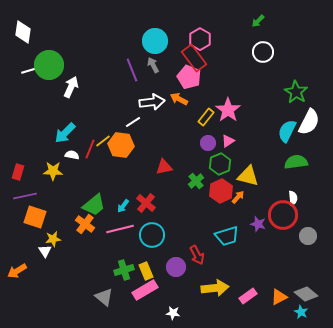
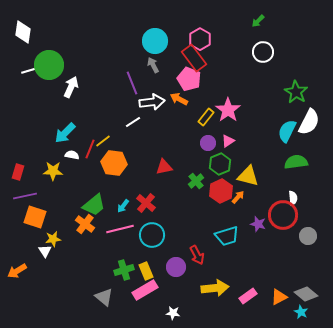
purple line at (132, 70): moved 13 px down
pink pentagon at (189, 77): moved 2 px down
orange hexagon at (121, 145): moved 7 px left, 18 px down
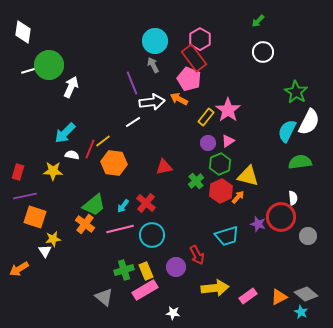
green semicircle at (296, 162): moved 4 px right
red circle at (283, 215): moved 2 px left, 2 px down
orange arrow at (17, 271): moved 2 px right, 2 px up
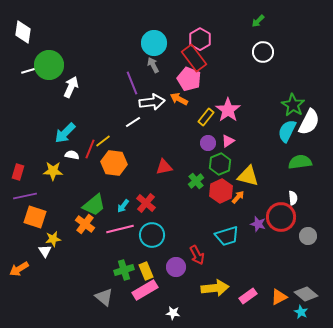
cyan circle at (155, 41): moved 1 px left, 2 px down
green star at (296, 92): moved 3 px left, 13 px down
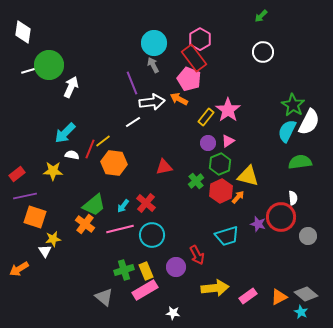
green arrow at (258, 21): moved 3 px right, 5 px up
red rectangle at (18, 172): moved 1 px left, 2 px down; rotated 35 degrees clockwise
